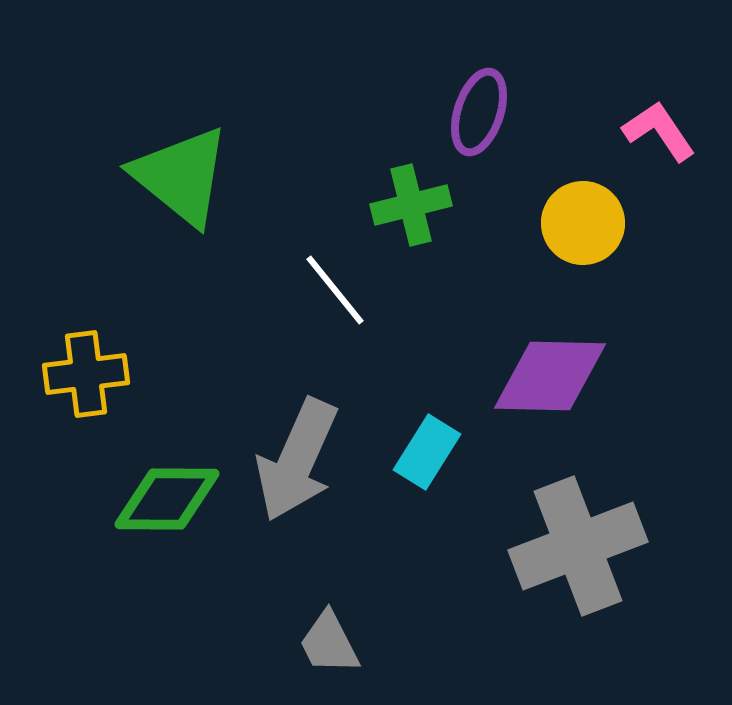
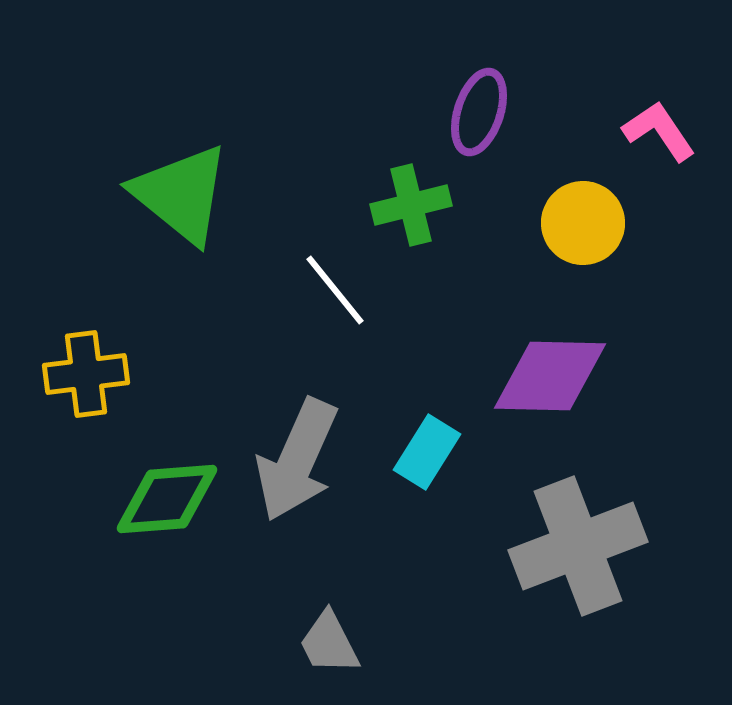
green triangle: moved 18 px down
green diamond: rotated 5 degrees counterclockwise
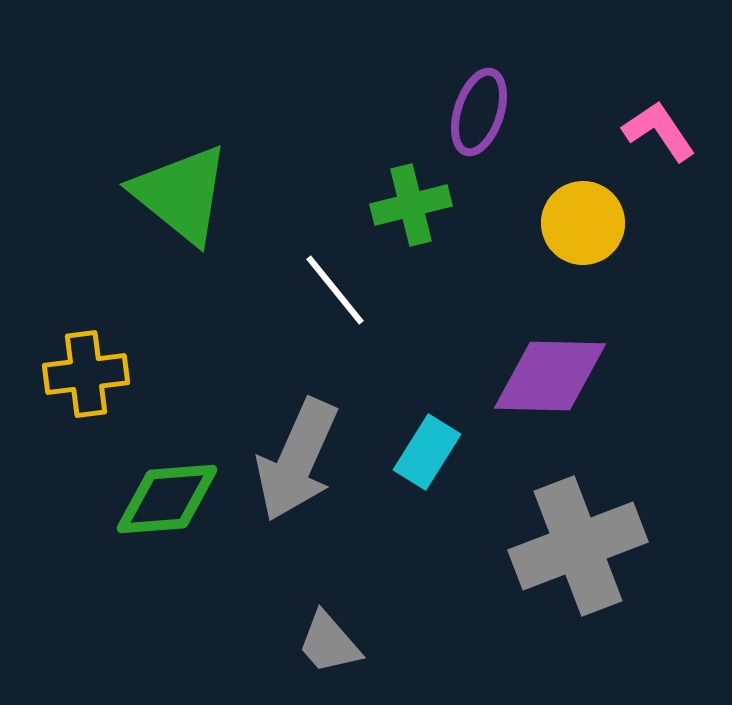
gray trapezoid: rotated 14 degrees counterclockwise
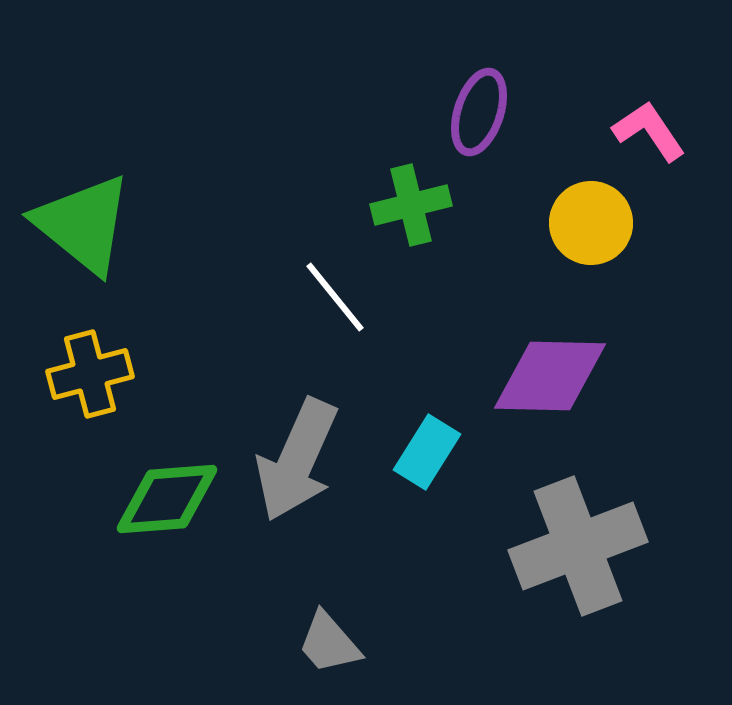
pink L-shape: moved 10 px left
green triangle: moved 98 px left, 30 px down
yellow circle: moved 8 px right
white line: moved 7 px down
yellow cross: moved 4 px right; rotated 8 degrees counterclockwise
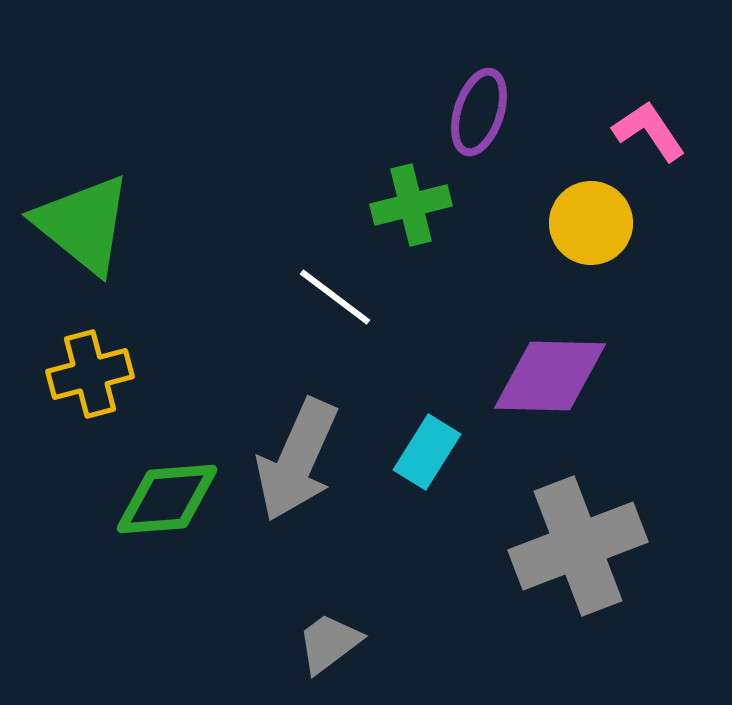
white line: rotated 14 degrees counterclockwise
gray trapezoid: rotated 94 degrees clockwise
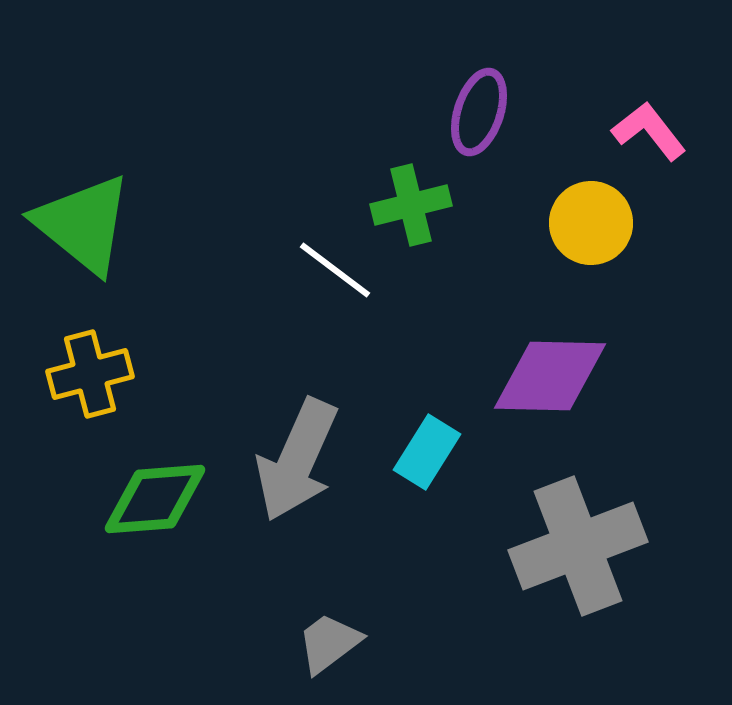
pink L-shape: rotated 4 degrees counterclockwise
white line: moved 27 px up
green diamond: moved 12 px left
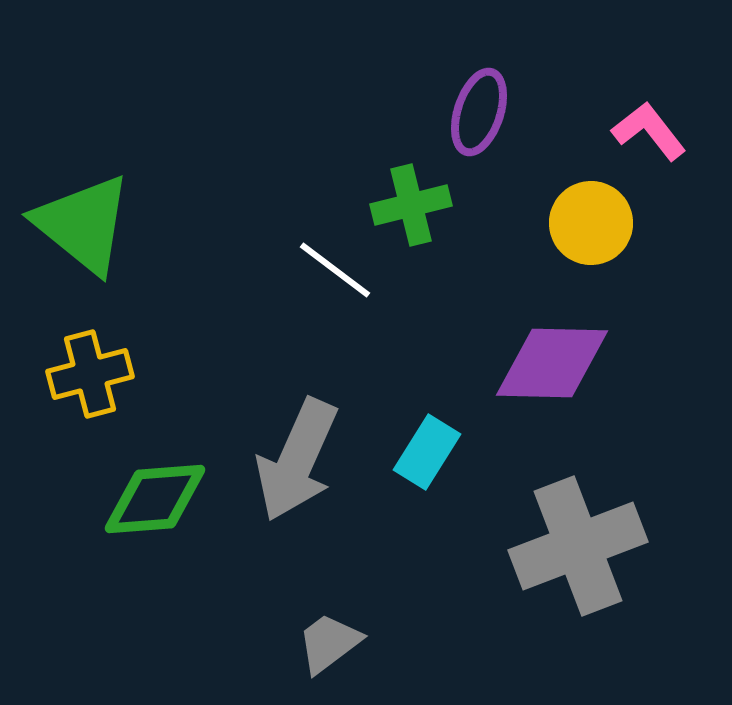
purple diamond: moved 2 px right, 13 px up
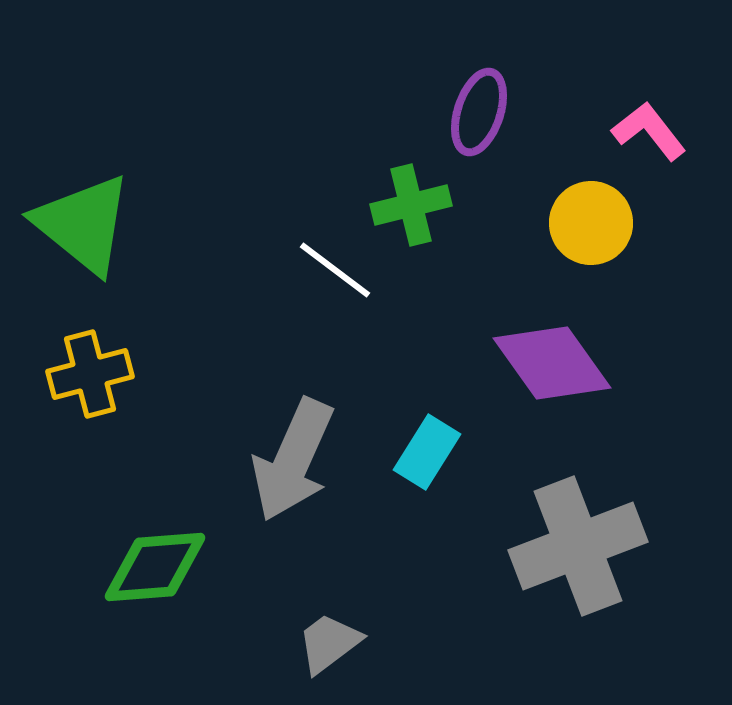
purple diamond: rotated 53 degrees clockwise
gray arrow: moved 4 px left
green diamond: moved 68 px down
